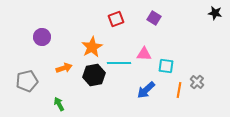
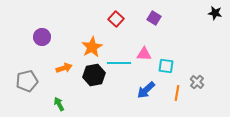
red square: rotated 28 degrees counterclockwise
orange line: moved 2 px left, 3 px down
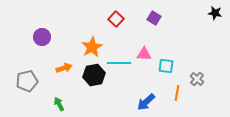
gray cross: moved 3 px up
blue arrow: moved 12 px down
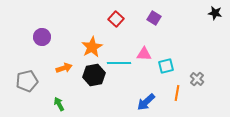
cyan square: rotated 21 degrees counterclockwise
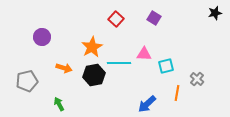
black star: rotated 24 degrees counterclockwise
orange arrow: rotated 35 degrees clockwise
blue arrow: moved 1 px right, 2 px down
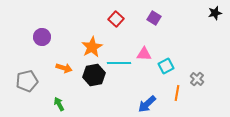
cyan square: rotated 14 degrees counterclockwise
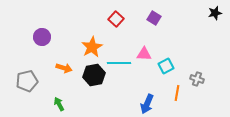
gray cross: rotated 24 degrees counterclockwise
blue arrow: rotated 24 degrees counterclockwise
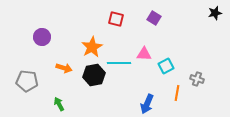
red square: rotated 28 degrees counterclockwise
gray pentagon: rotated 20 degrees clockwise
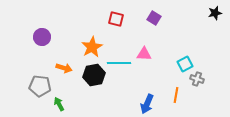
cyan square: moved 19 px right, 2 px up
gray pentagon: moved 13 px right, 5 px down
orange line: moved 1 px left, 2 px down
